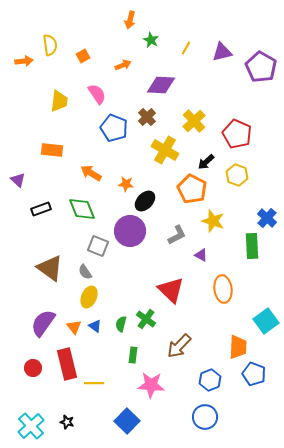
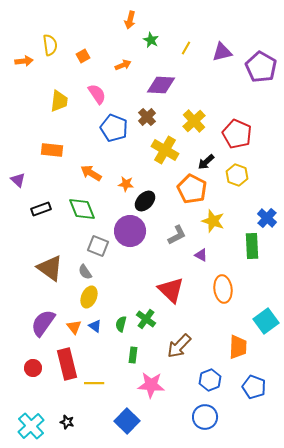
blue pentagon at (254, 374): moved 13 px down
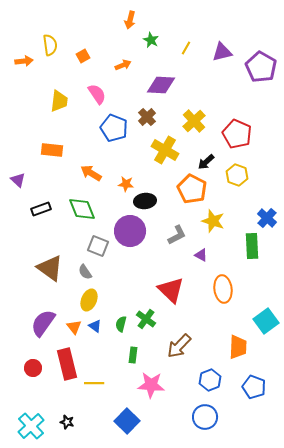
black ellipse at (145, 201): rotated 40 degrees clockwise
yellow ellipse at (89, 297): moved 3 px down
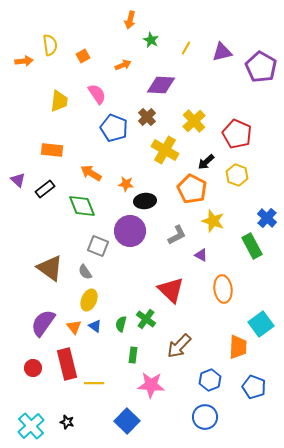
black rectangle at (41, 209): moved 4 px right, 20 px up; rotated 18 degrees counterclockwise
green diamond at (82, 209): moved 3 px up
green rectangle at (252, 246): rotated 25 degrees counterclockwise
cyan square at (266, 321): moved 5 px left, 3 px down
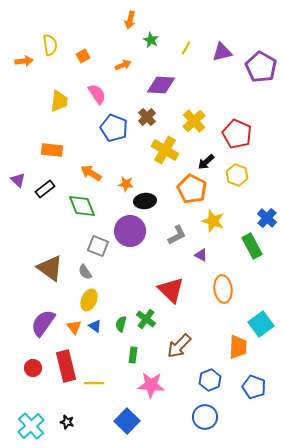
red rectangle at (67, 364): moved 1 px left, 2 px down
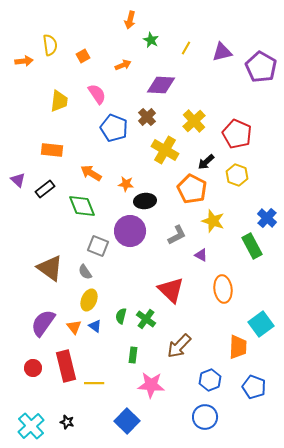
green semicircle at (121, 324): moved 8 px up
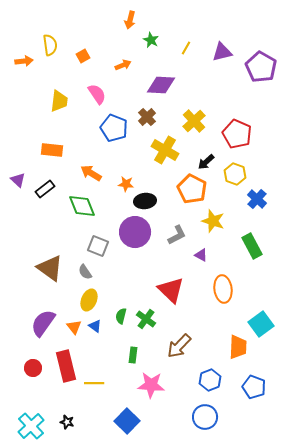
yellow hexagon at (237, 175): moved 2 px left, 1 px up
blue cross at (267, 218): moved 10 px left, 19 px up
purple circle at (130, 231): moved 5 px right, 1 px down
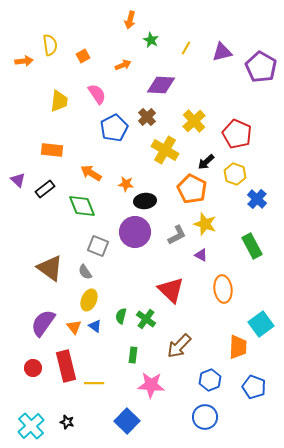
blue pentagon at (114, 128): rotated 24 degrees clockwise
yellow star at (213, 221): moved 8 px left, 3 px down
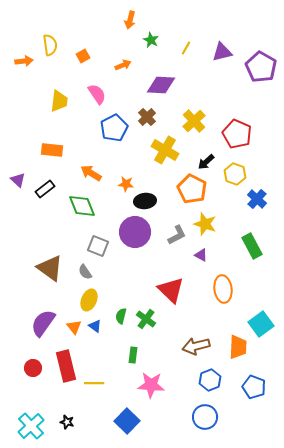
brown arrow at (179, 346): moved 17 px right; rotated 32 degrees clockwise
